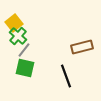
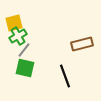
yellow square: rotated 24 degrees clockwise
green cross: rotated 18 degrees clockwise
brown rectangle: moved 3 px up
black line: moved 1 px left
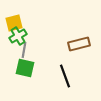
brown rectangle: moved 3 px left
gray line: rotated 28 degrees counterclockwise
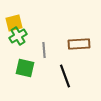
brown rectangle: rotated 10 degrees clockwise
gray line: moved 20 px right; rotated 14 degrees counterclockwise
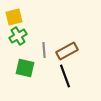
yellow square: moved 6 px up
brown rectangle: moved 12 px left, 7 px down; rotated 25 degrees counterclockwise
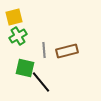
brown rectangle: rotated 15 degrees clockwise
black line: moved 24 px left, 6 px down; rotated 20 degrees counterclockwise
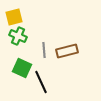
green cross: rotated 36 degrees counterclockwise
green square: moved 3 px left; rotated 12 degrees clockwise
black line: rotated 15 degrees clockwise
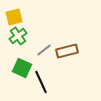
green cross: rotated 30 degrees clockwise
gray line: rotated 56 degrees clockwise
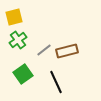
green cross: moved 4 px down
green square: moved 1 px right, 6 px down; rotated 30 degrees clockwise
black line: moved 15 px right
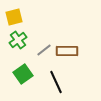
brown rectangle: rotated 15 degrees clockwise
